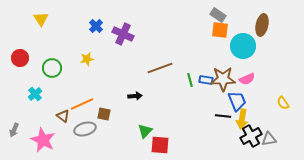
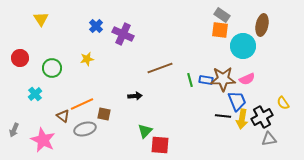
gray rectangle: moved 4 px right
black cross: moved 11 px right, 19 px up
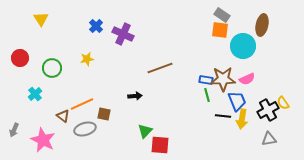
green line: moved 17 px right, 15 px down
black cross: moved 6 px right, 7 px up
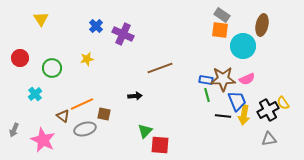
yellow arrow: moved 2 px right, 4 px up
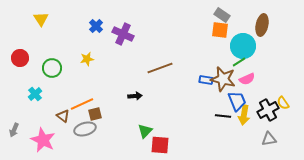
brown star: rotated 15 degrees clockwise
green line: moved 32 px right, 33 px up; rotated 72 degrees clockwise
brown square: moved 9 px left; rotated 24 degrees counterclockwise
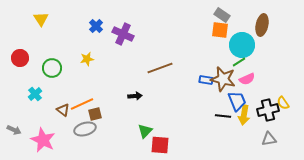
cyan circle: moved 1 px left, 1 px up
black cross: rotated 15 degrees clockwise
brown triangle: moved 6 px up
gray arrow: rotated 88 degrees counterclockwise
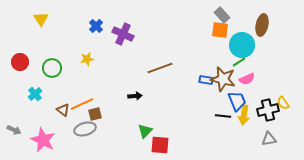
gray rectangle: rotated 14 degrees clockwise
red circle: moved 4 px down
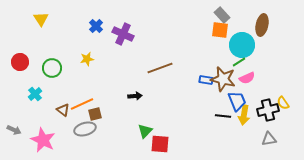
pink semicircle: moved 1 px up
red square: moved 1 px up
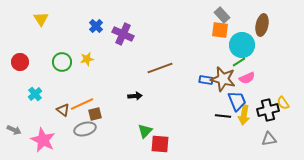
green circle: moved 10 px right, 6 px up
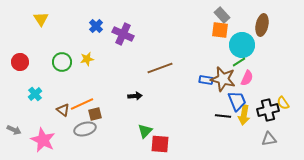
pink semicircle: rotated 42 degrees counterclockwise
